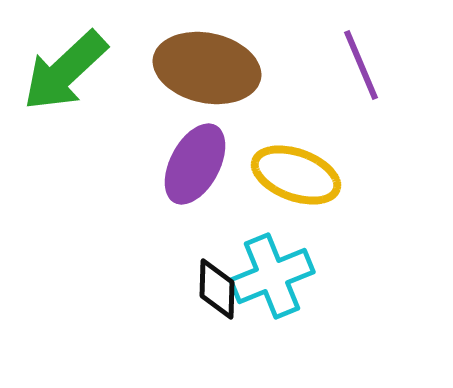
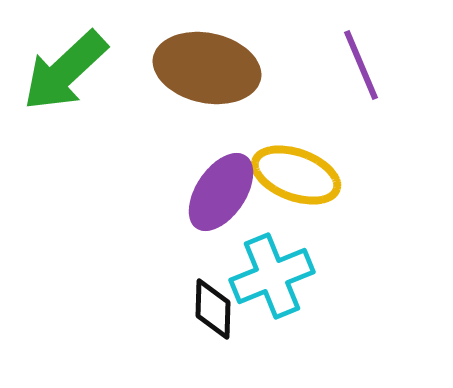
purple ellipse: moved 26 px right, 28 px down; rotated 6 degrees clockwise
black diamond: moved 4 px left, 20 px down
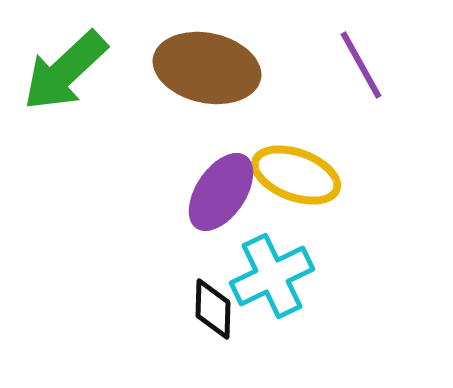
purple line: rotated 6 degrees counterclockwise
cyan cross: rotated 4 degrees counterclockwise
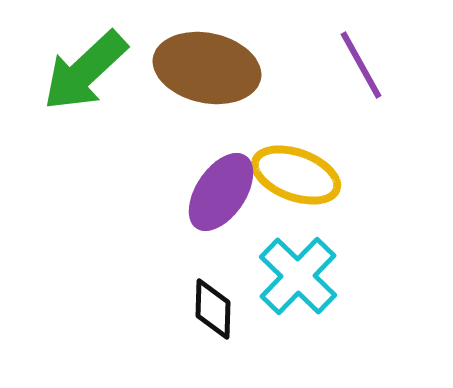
green arrow: moved 20 px right
cyan cross: moved 26 px right; rotated 20 degrees counterclockwise
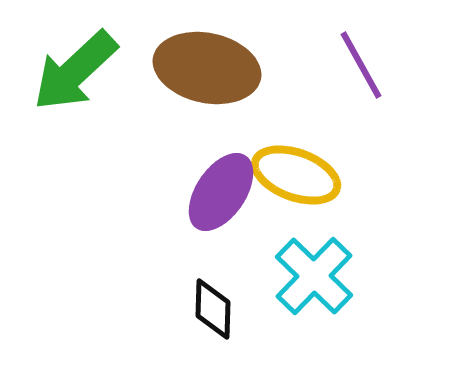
green arrow: moved 10 px left
cyan cross: moved 16 px right
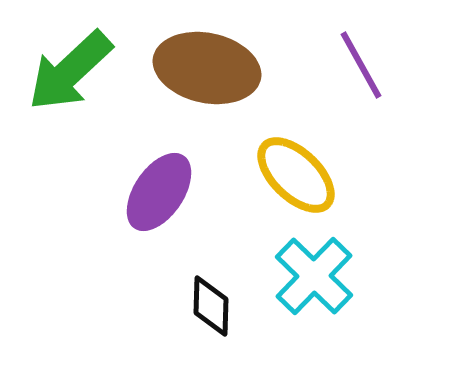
green arrow: moved 5 px left
yellow ellipse: rotated 24 degrees clockwise
purple ellipse: moved 62 px left
black diamond: moved 2 px left, 3 px up
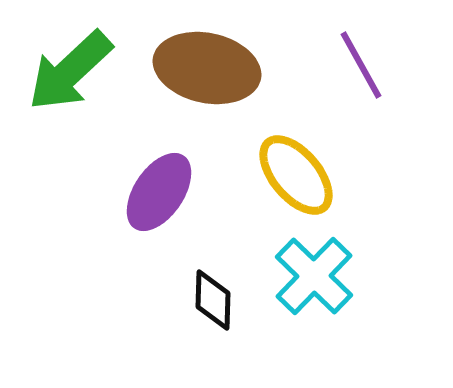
yellow ellipse: rotated 6 degrees clockwise
black diamond: moved 2 px right, 6 px up
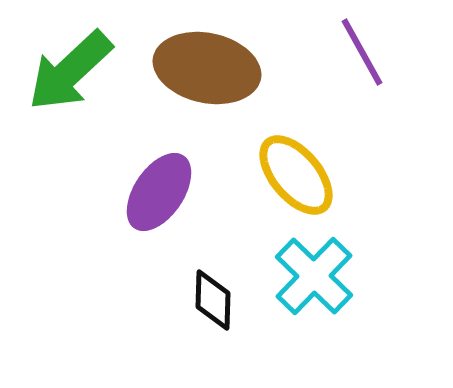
purple line: moved 1 px right, 13 px up
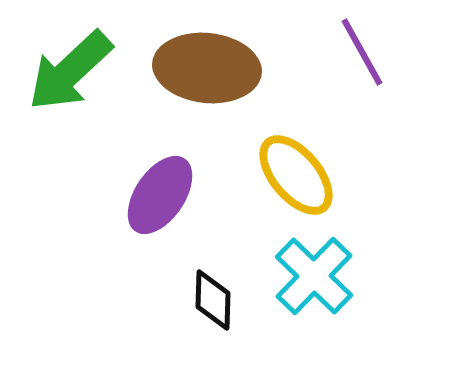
brown ellipse: rotated 6 degrees counterclockwise
purple ellipse: moved 1 px right, 3 px down
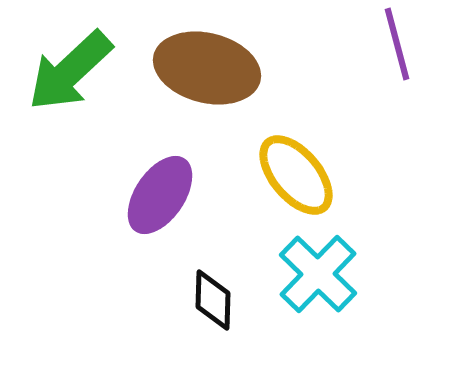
purple line: moved 35 px right, 8 px up; rotated 14 degrees clockwise
brown ellipse: rotated 8 degrees clockwise
cyan cross: moved 4 px right, 2 px up
